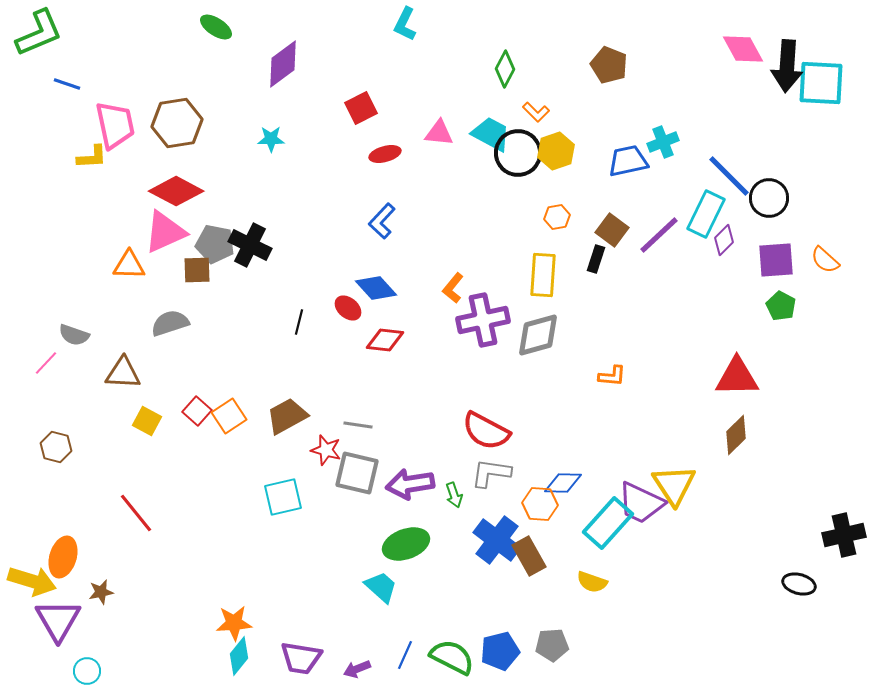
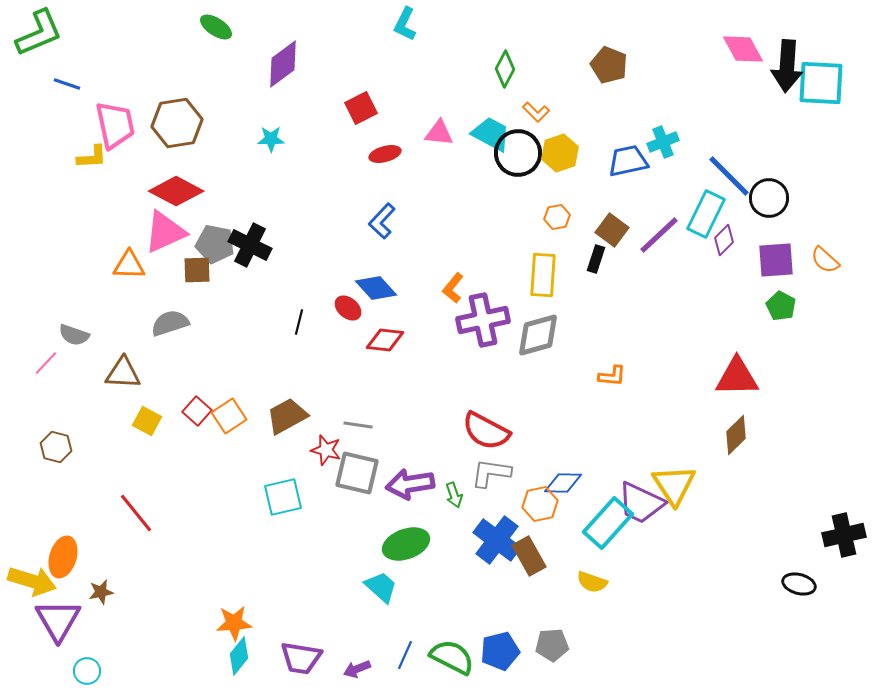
yellow hexagon at (556, 151): moved 4 px right, 2 px down
orange hexagon at (540, 504): rotated 16 degrees counterclockwise
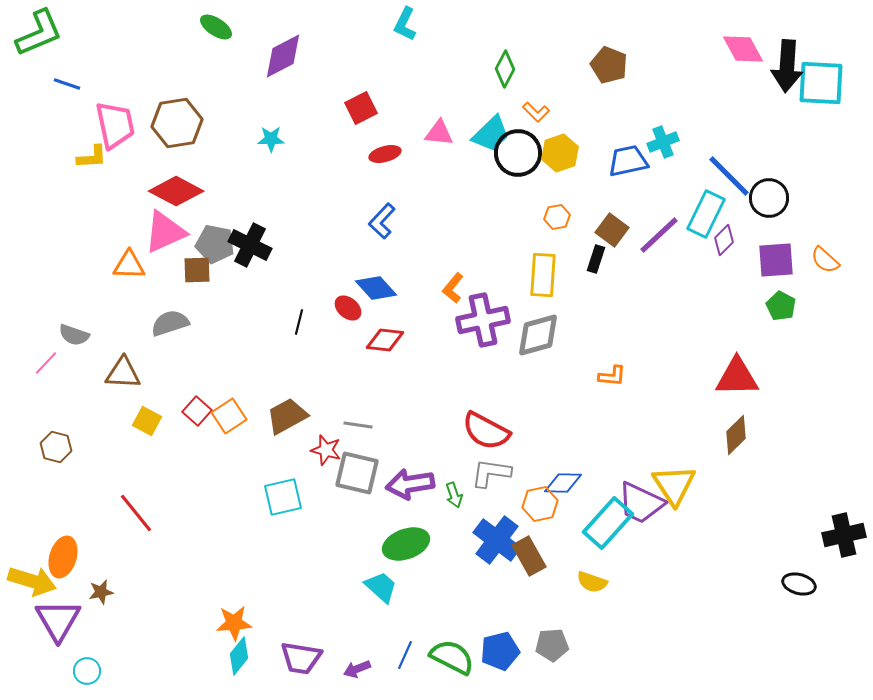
purple diamond at (283, 64): moved 8 px up; rotated 9 degrees clockwise
cyan trapezoid at (491, 134): rotated 108 degrees clockwise
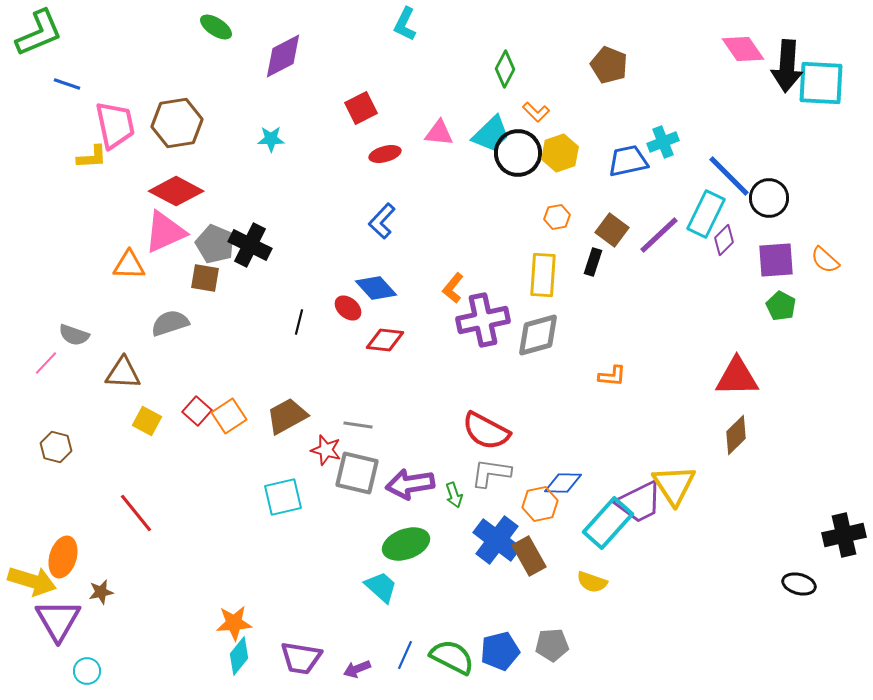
pink diamond at (743, 49): rotated 6 degrees counterclockwise
gray pentagon at (215, 244): rotated 12 degrees clockwise
black rectangle at (596, 259): moved 3 px left, 3 px down
brown square at (197, 270): moved 8 px right, 8 px down; rotated 12 degrees clockwise
purple trapezoid at (641, 503): moved 2 px left, 1 px up; rotated 51 degrees counterclockwise
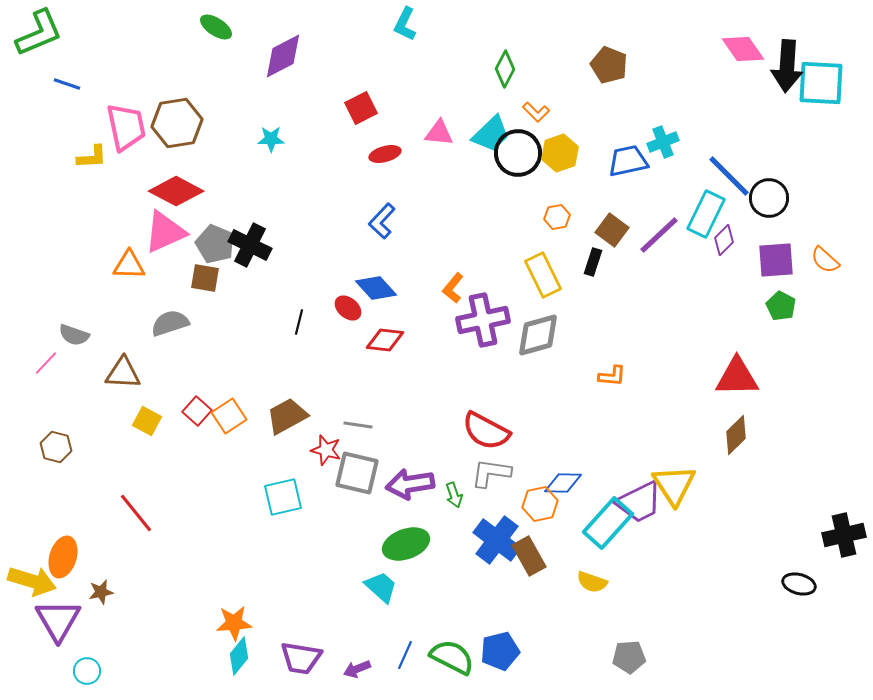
pink trapezoid at (115, 125): moved 11 px right, 2 px down
yellow rectangle at (543, 275): rotated 30 degrees counterclockwise
gray pentagon at (552, 645): moved 77 px right, 12 px down
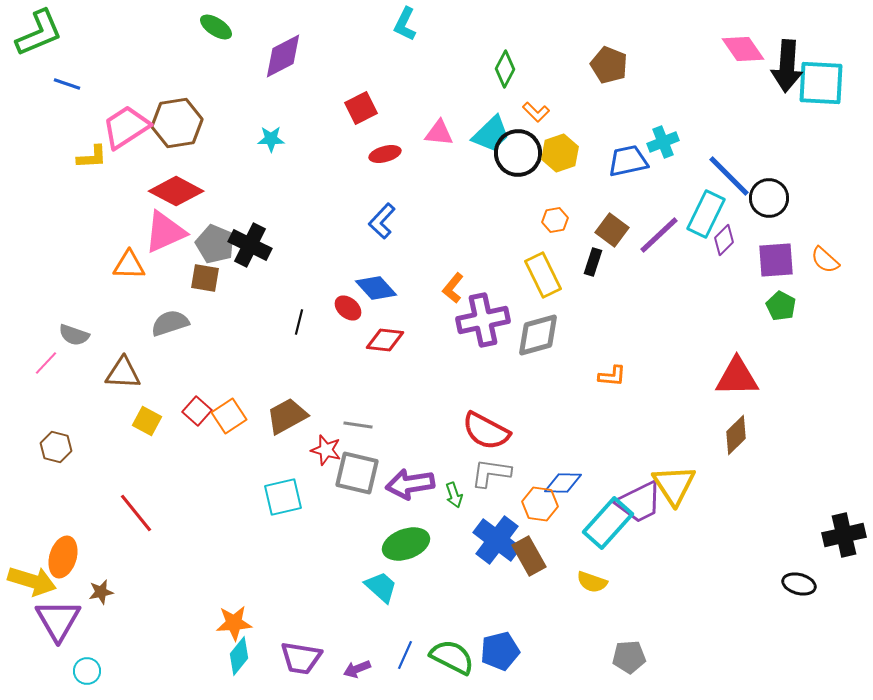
pink trapezoid at (126, 127): rotated 111 degrees counterclockwise
orange hexagon at (557, 217): moved 2 px left, 3 px down
orange hexagon at (540, 504): rotated 20 degrees clockwise
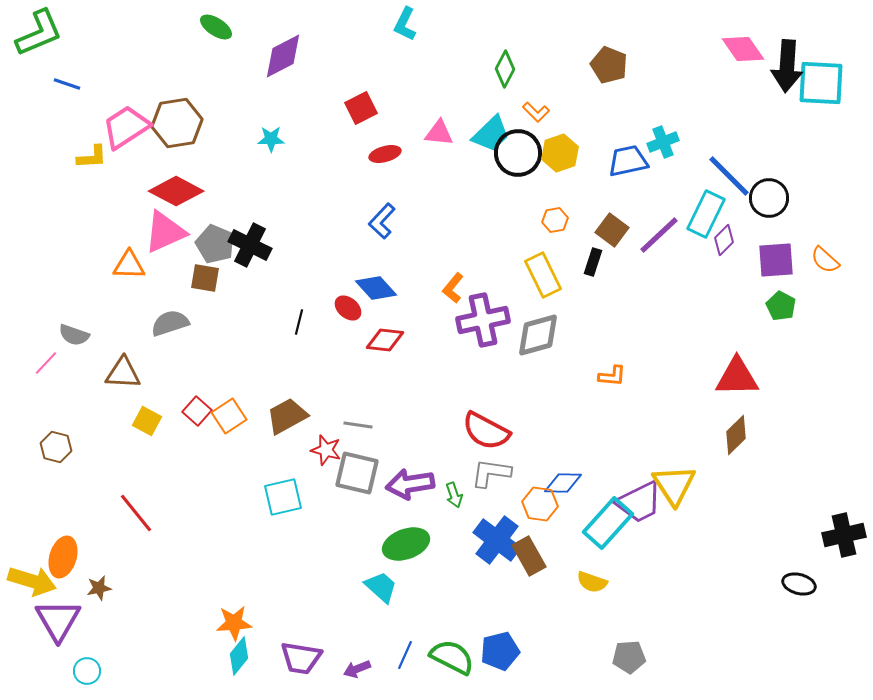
brown star at (101, 592): moved 2 px left, 4 px up
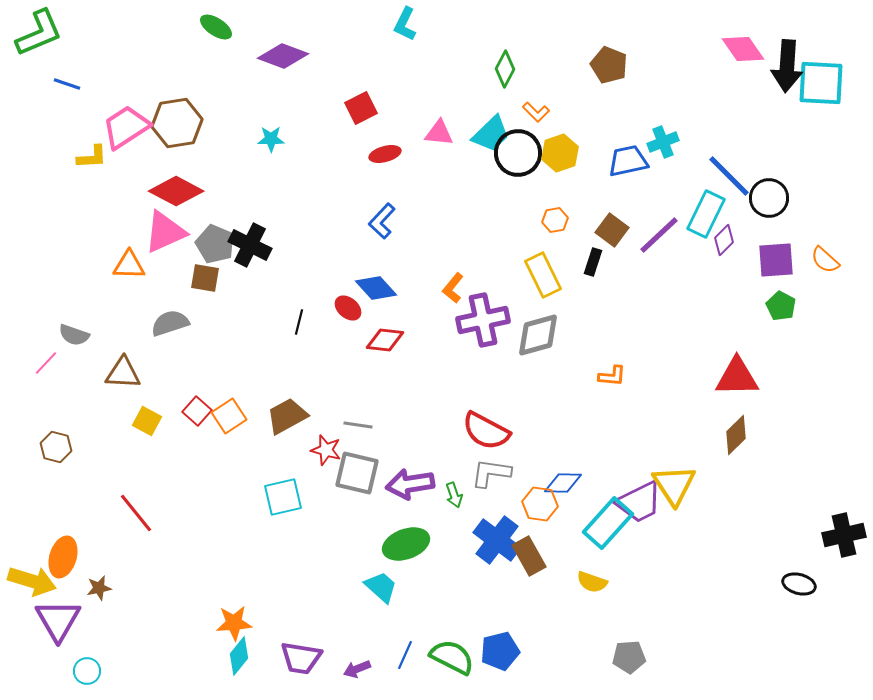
purple diamond at (283, 56): rotated 48 degrees clockwise
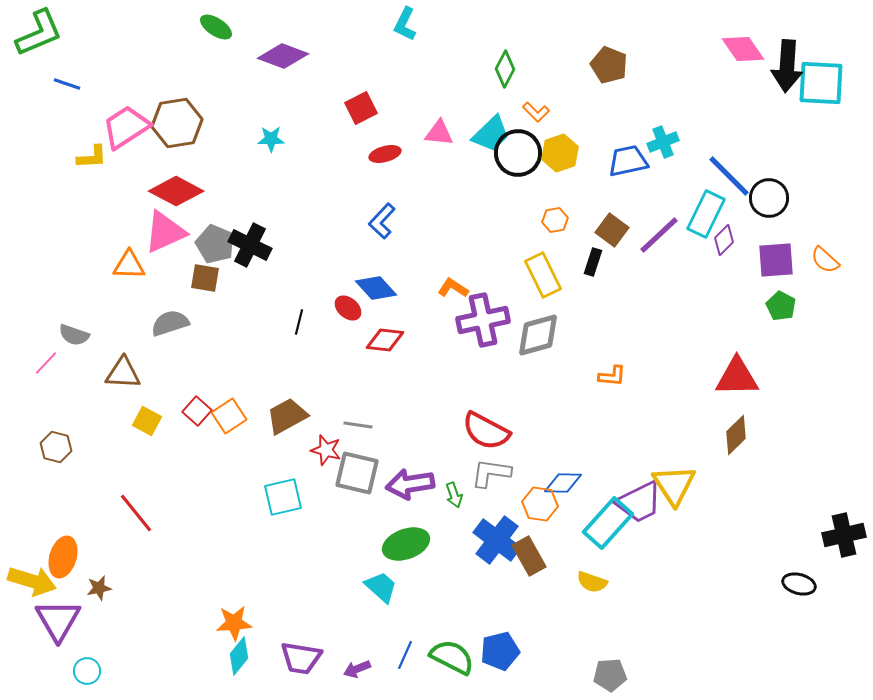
orange L-shape at (453, 288): rotated 84 degrees clockwise
gray pentagon at (629, 657): moved 19 px left, 18 px down
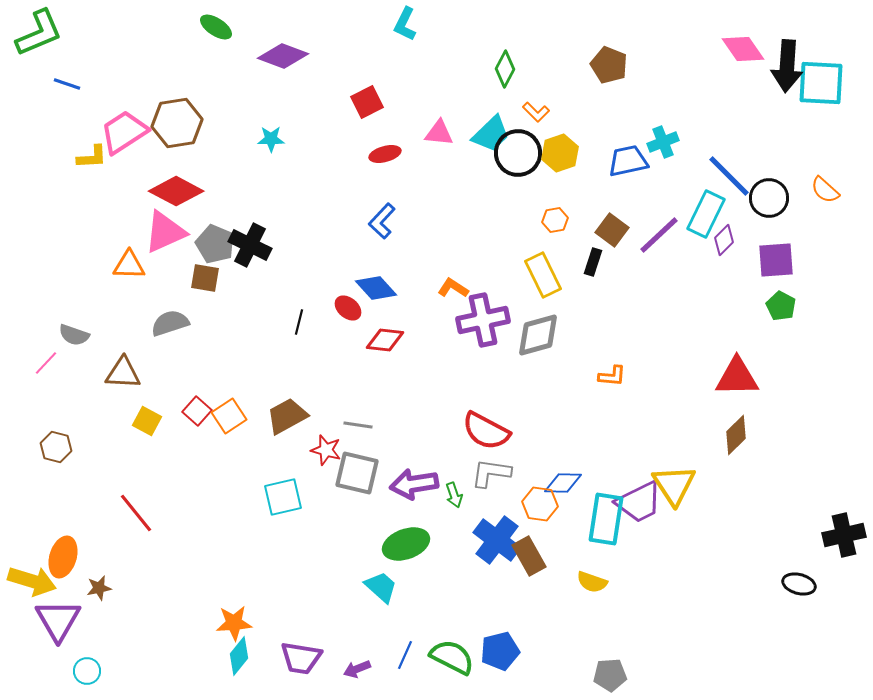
red square at (361, 108): moved 6 px right, 6 px up
pink trapezoid at (126, 127): moved 2 px left, 5 px down
orange semicircle at (825, 260): moved 70 px up
purple arrow at (410, 484): moved 4 px right
cyan rectangle at (608, 523): moved 2 px left, 4 px up; rotated 33 degrees counterclockwise
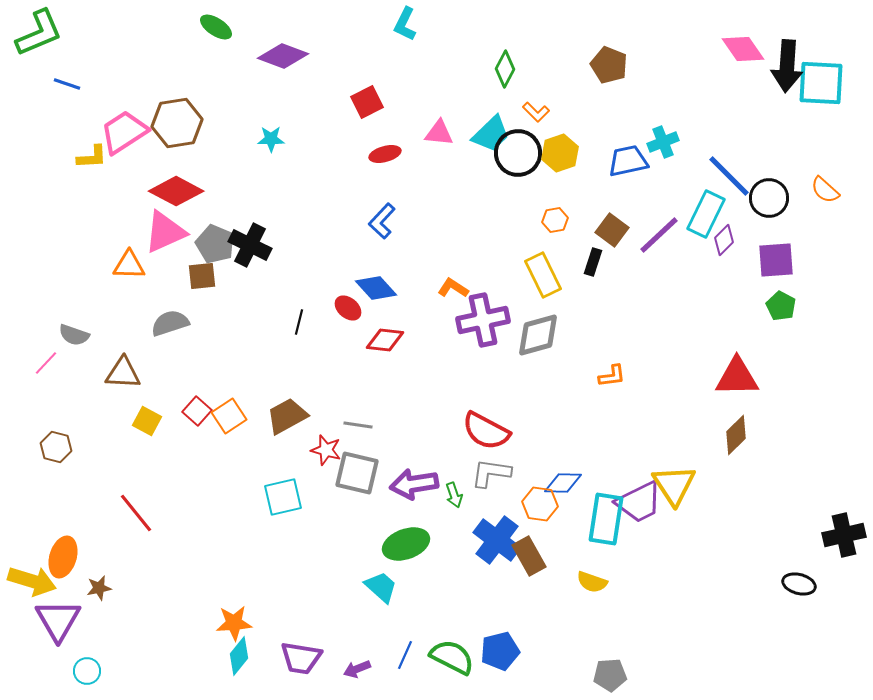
brown square at (205, 278): moved 3 px left, 2 px up; rotated 16 degrees counterclockwise
orange L-shape at (612, 376): rotated 12 degrees counterclockwise
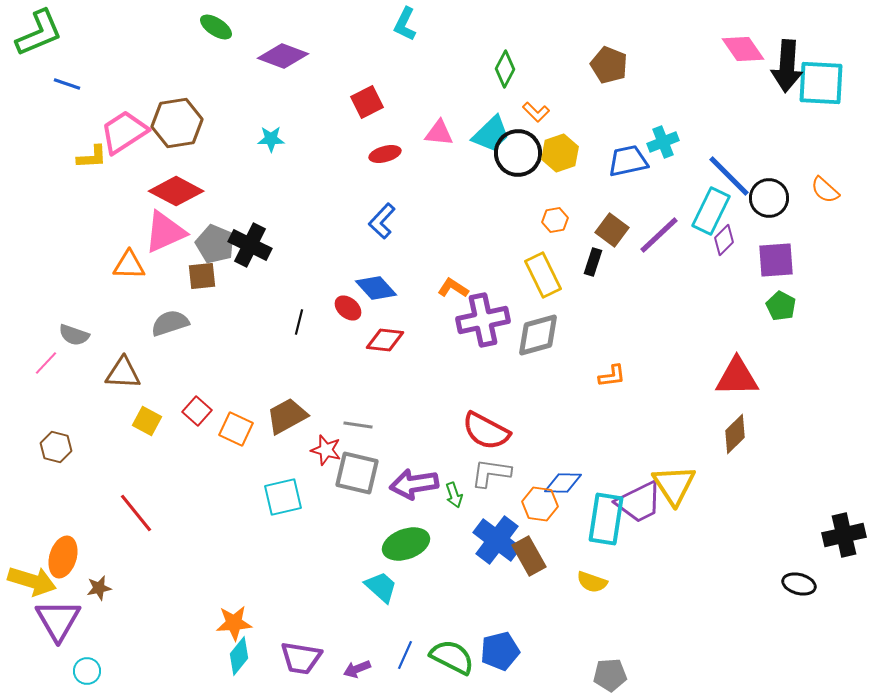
cyan rectangle at (706, 214): moved 5 px right, 3 px up
orange square at (229, 416): moved 7 px right, 13 px down; rotated 32 degrees counterclockwise
brown diamond at (736, 435): moved 1 px left, 1 px up
